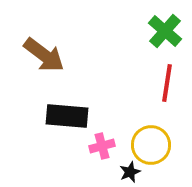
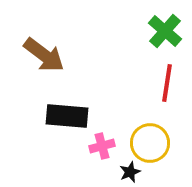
yellow circle: moved 1 px left, 2 px up
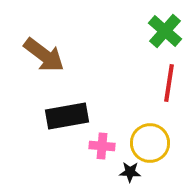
red line: moved 2 px right
black rectangle: rotated 15 degrees counterclockwise
pink cross: rotated 20 degrees clockwise
black star: rotated 25 degrees clockwise
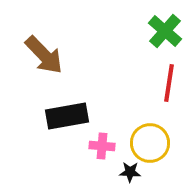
brown arrow: rotated 9 degrees clockwise
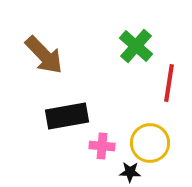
green cross: moved 29 px left, 15 px down
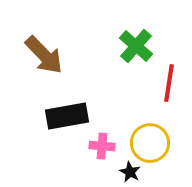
black star: rotated 25 degrees clockwise
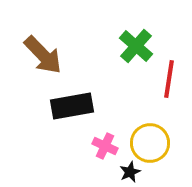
brown arrow: moved 1 px left
red line: moved 4 px up
black rectangle: moved 5 px right, 10 px up
pink cross: moved 3 px right; rotated 20 degrees clockwise
black star: rotated 20 degrees clockwise
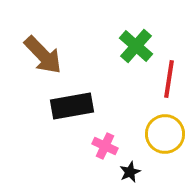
yellow circle: moved 15 px right, 9 px up
